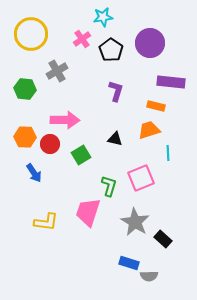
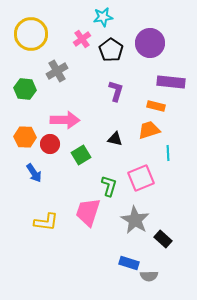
gray star: moved 2 px up
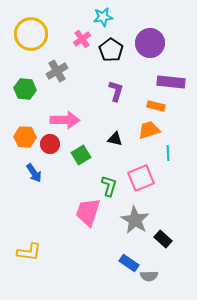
yellow L-shape: moved 17 px left, 30 px down
blue rectangle: rotated 18 degrees clockwise
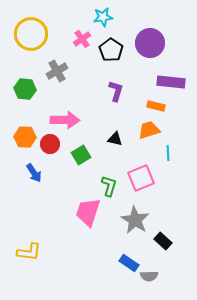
black rectangle: moved 2 px down
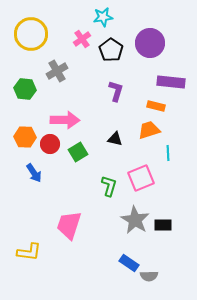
green square: moved 3 px left, 3 px up
pink trapezoid: moved 19 px left, 13 px down
black rectangle: moved 16 px up; rotated 42 degrees counterclockwise
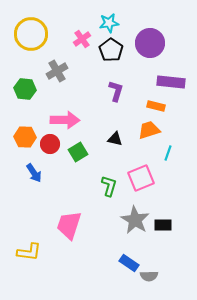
cyan star: moved 6 px right, 6 px down
cyan line: rotated 21 degrees clockwise
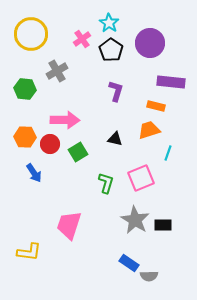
cyan star: rotated 30 degrees counterclockwise
green L-shape: moved 3 px left, 3 px up
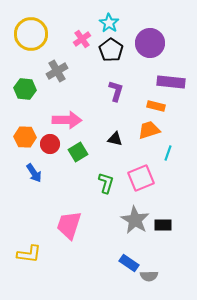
pink arrow: moved 2 px right
yellow L-shape: moved 2 px down
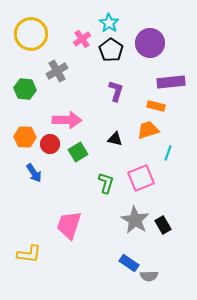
purple rectangle: rotated 12 degrees counterclockwise
orange trapezoid: moved 1 px left
black rectangle: rotated 60 degrees clockwise
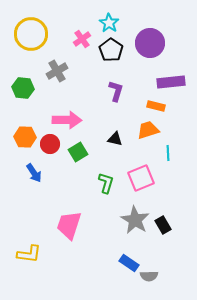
green hexagon: moved 2 px left, 1 px up
cyan line: rotated 21 degrees counterclockwise
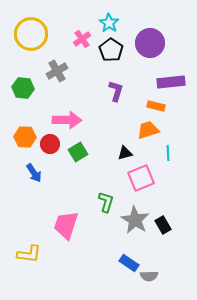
black triangle: moved 10 px right, 14 px down; rotated 28 degrees counterclockwise
green L-shape: moved 19 px down
pink trapezoid: moved 3 px left
